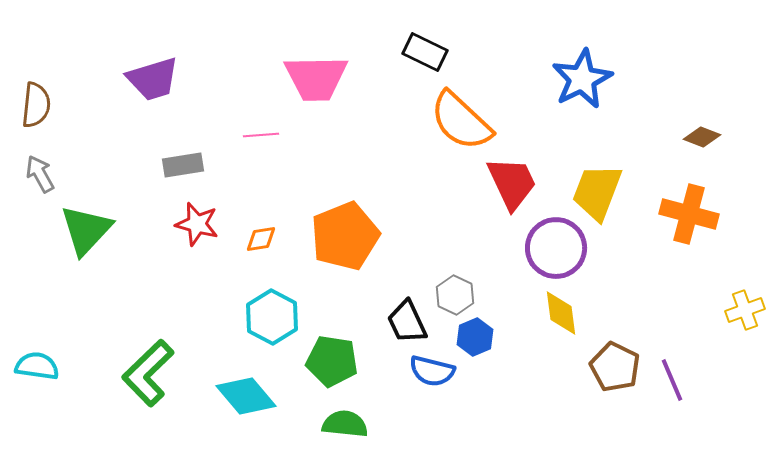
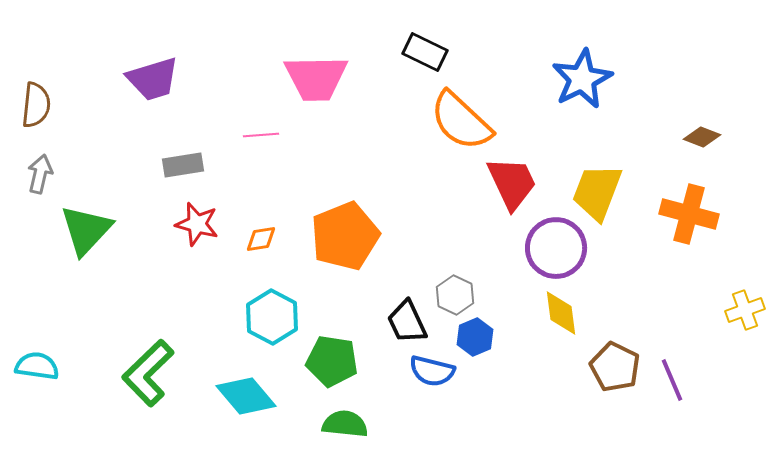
gray arrow: rotated 42 degrees clockwise
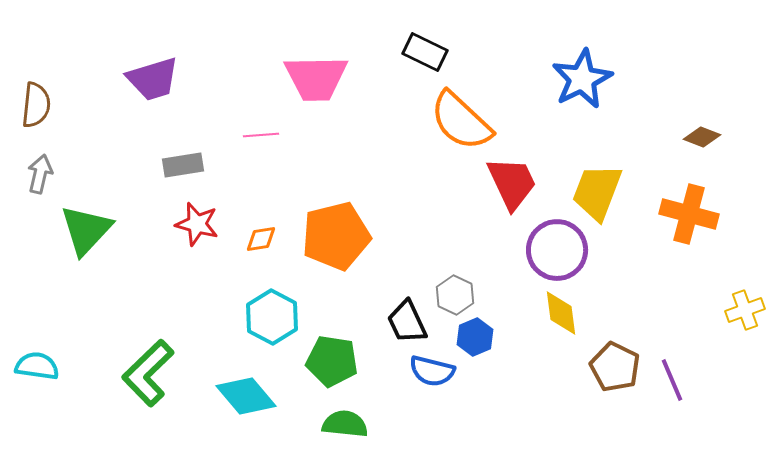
orange pentagon: moved 9 px left; rotated 8 degrees clockwise
purple circle: moved 1 px right, 2 px down
